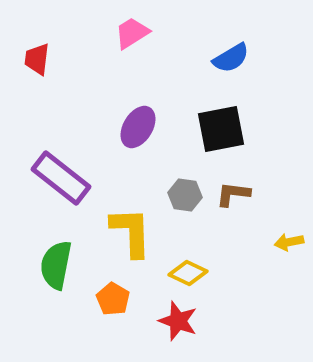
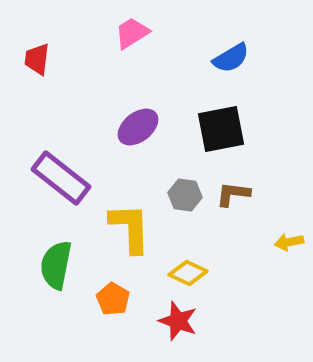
purple ellipse: rotated 21 degrees clockwise
yellow L-shape: moved 1 px left, 4 px up
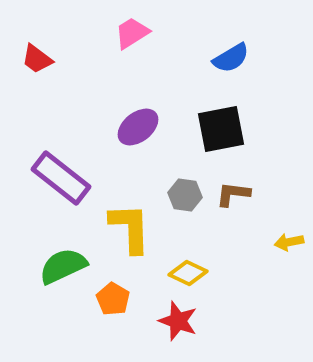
red trapezoid: rotated 60 degrees counterclockwise
green semicircle: moved 7 px right, 1 px down; rotated 54 degrees clockwise
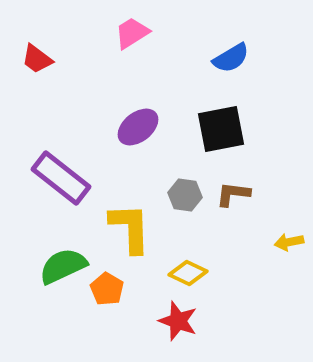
orange pentagon: moved 6 px left, 10 px up
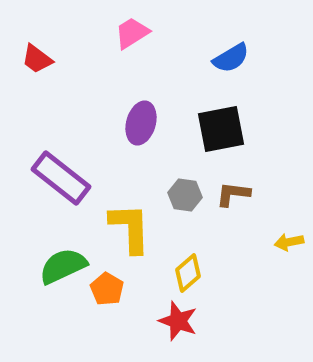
purple ellipse: moved 3 px right, 4 px up; rotated 36 degrees counterclockwise
yellow diamond: rotated 66 degrees counterclockwise
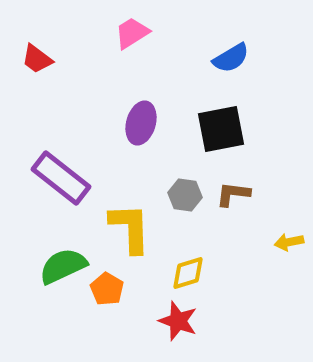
yellow diamond: rotated 24 degrees clockwise
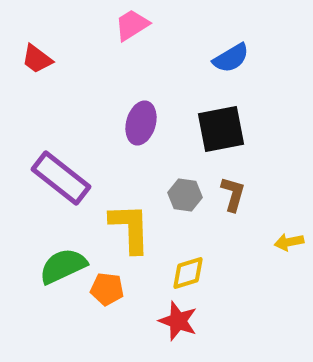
pink trapezoid: moved 8 px up
brown L-shape: rotated 99 degrees clockwise
orange pentagon: rotated 24 degrees counterclockwise
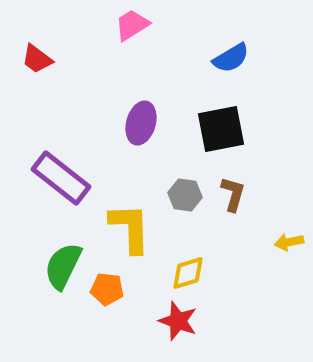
green semicircle: rotated 39 degrees counterclockwise
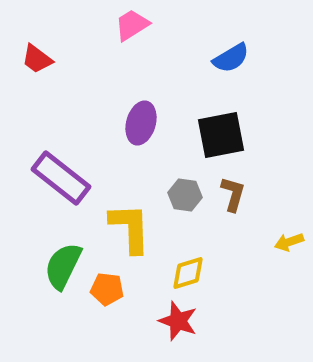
black square: moved 6 px down
yellow arrow: rotated 8 degrees counterclockwise
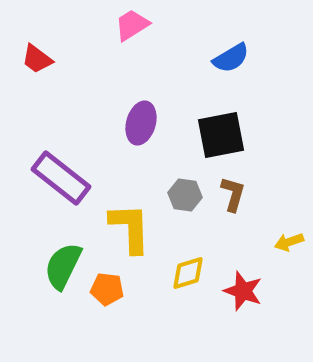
red star: moved 65 px right, 30 px up
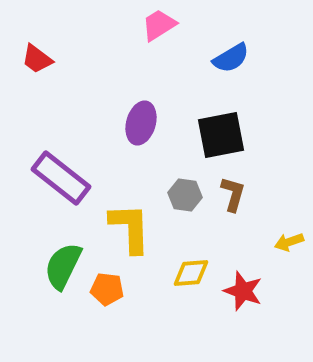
pink trapezoid: moved 27 px right
yellow diamond: moved 3 px right; rotated 12 degrees clockwise
